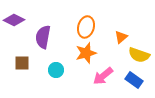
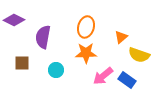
orange star: rotated 15 degrees clockwise
blue rectangle: moved 7 px left
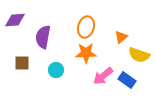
purple diamond: moved 1 px right; rotated 30 degrees counterclockwise
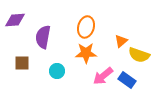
orange triangle: moved 4 px down
cyan circle: moved 1 px right, 1 px down
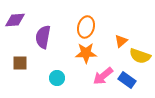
yellow semicircle: moved 1 px right, 1 px down
brown square: moved 2 px left
cyan circle: moved 7 px down
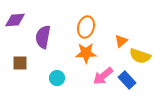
blue rectangle: rotated 12 degrees clockwise
